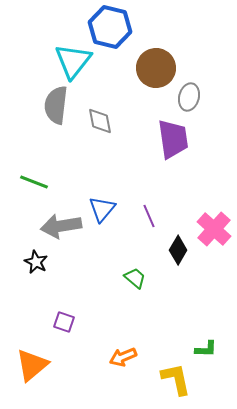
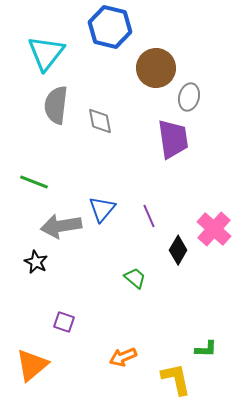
cyan triangle: moved 27 px left, 8 px up
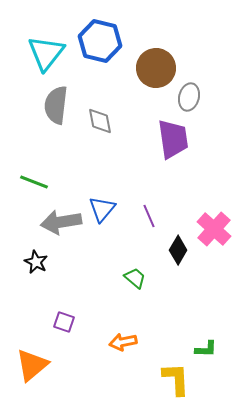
blue hexagon: moved 10 px left, 14 px down
gray arrow: moved 4 px up
orange arrow: moved 15 px up; rotated 12 degrees clockwise
yellow L-shape: rotated 9 degrees clockwise
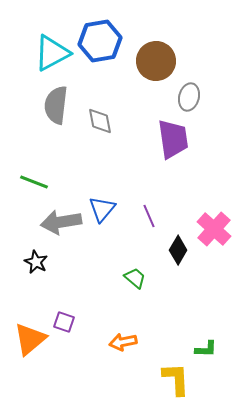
blue hexagon: rotated 24 degrees counterclockwise
cyan triangle: moved 6 px right; rotated 24 degrees clockwise
brown circle: moved 7 px up
orange triangle: moved 2 px left, 26 px up
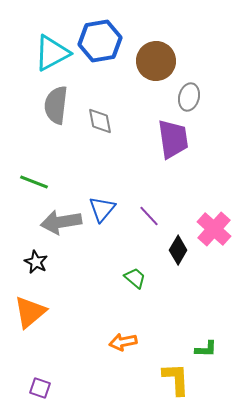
purple line: rotated 20 degrees counterclockwise
purple square: moved 24 px left, 66 px down
orange triangle: moved 27 px up
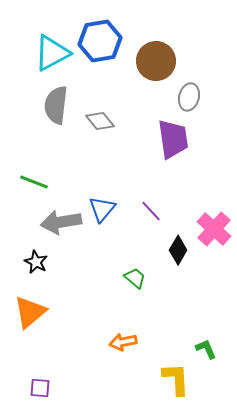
gray diamond: rotated 28 degrees counterclockwise
purple line: moved 2 px right, 5 px up
green L-shape: rotated 115 degrees counterclockwise
purple square: rotated 15 degrees counterclockwise
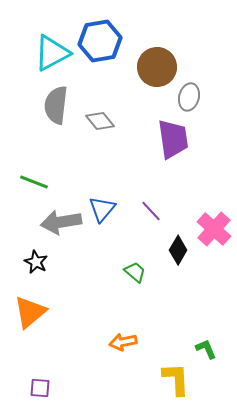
brown circle: moved 1 px right, 6 px down
green trapezoid: moved 6 px up
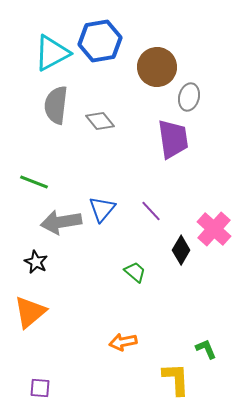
black diamond: moved 3 px right
